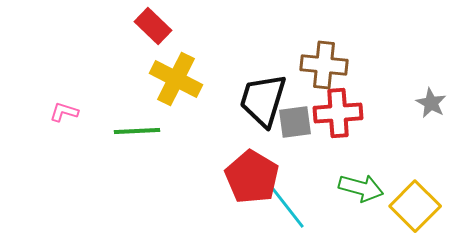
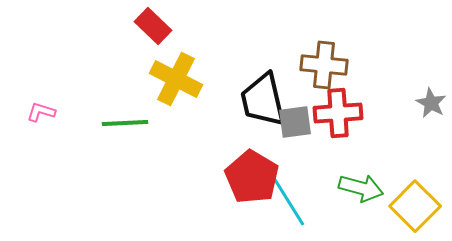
black trapezoid: rotated 30 degrees counterclockwise
pink L-shape: moved 23 px left
green line: moved 12 px left, 8 px up
cyan line: moved 3 px right, 4 px up; rotated 6 degrees clockwise
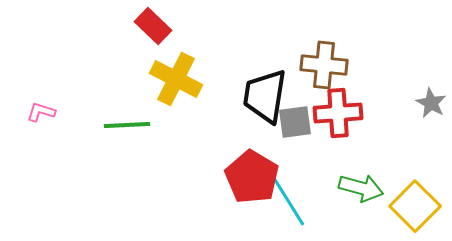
black trapezoid: moved 2 px right, 4 px up; rotated 22 degrees clockwise
green line: moved 2 px right, 2 px down
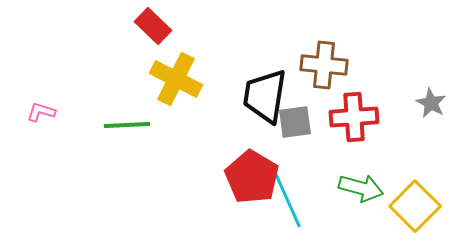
red cross: moved 16 px right, 4 px down
cyan line: rotated 8 degrees clockwise
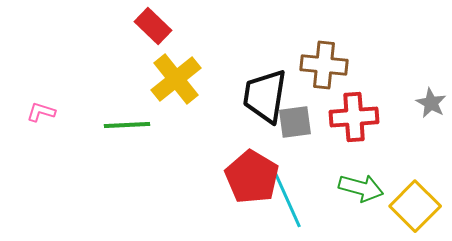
yellow cross: rotated 24 degrees clockwise
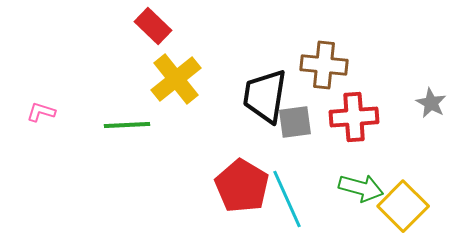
red pentagon: moved 10 px left, 9 px down
yellow square: moved 12 px left
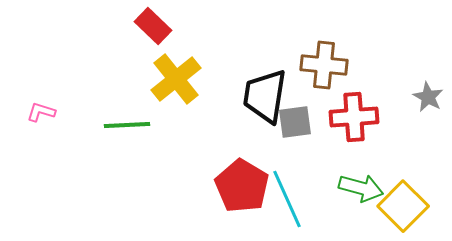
gray star: moved 3 px left, 6 px up
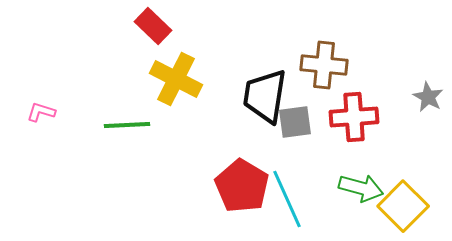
yellow cross: rotated 24 degrees counterclockwise
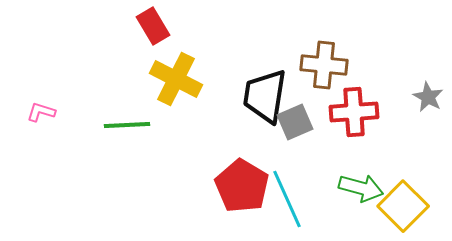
red rectangle: rotated 15 degrees clockwise
red cross: moved 5 px up
gray square: rotated 15 degrees counterclockwise
